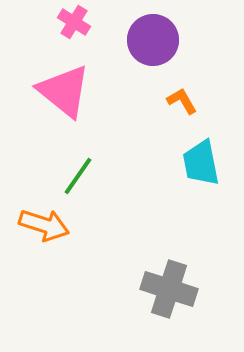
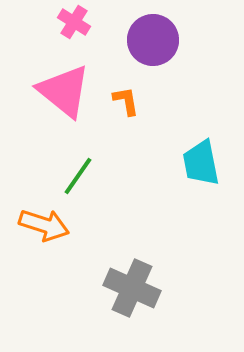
orange L-shape: moved 56 px left; rotated 20 degrees clockwise
gray cross: moved 37 px left, 1 px up; rotated 6 degrees clockwise
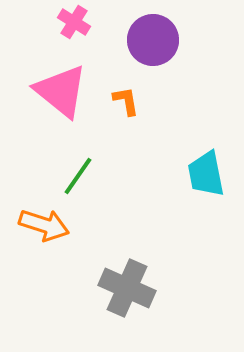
pink triangle: moved 3 px left
cyan trapezoid: moved 5 px right, 11 px down
gray cross: moved 5 px left
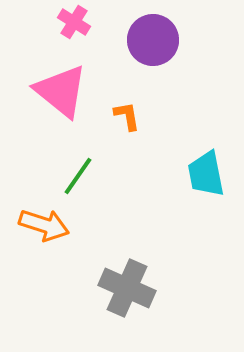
orange L-shape: moved 1 px right, 15 px down
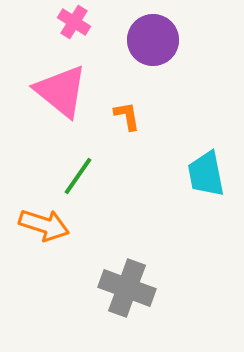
gray cross: rotated 4 degrees counterclockwise
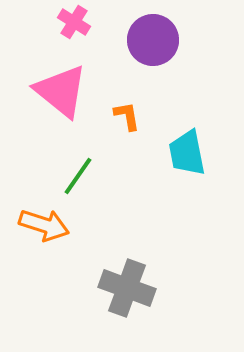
cyan trapezoid: moved 19 px left, 21 px up
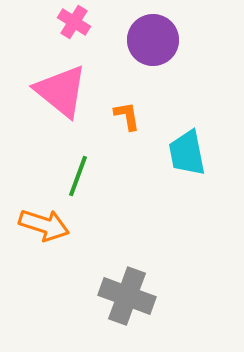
green line: rotated 15 degrees counterclockwise
gray cross: moved 8 px down
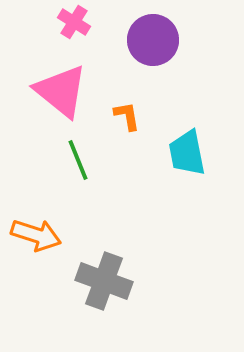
green line: moved 16 px up; rotated 42 degrees counterclockwise
orange arrow: moved 8 px left, 10 px down
gray cross: moved 23 px left, 15 px up
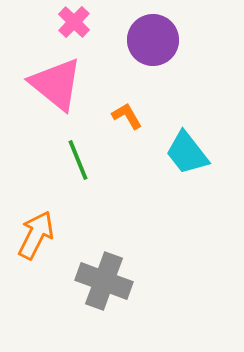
pink cross: rotated 12 degrees clockwise
pink triangle: moved 5 px left, 7 px up
orange L-shape: rotated 20 degrees counterclockwise
cyan trapezoid: rotated 27 degrees counterclockwise
orange arrow: rotated 81 degrees counterclockwise
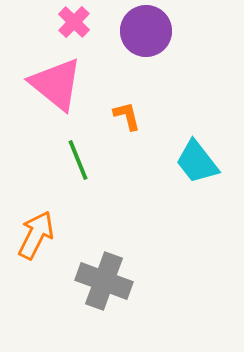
purple circle: moved 7 px left, 9 px up
orange L-shape: rotated 16 degrees clockwise
cyan trapezoid: moved 10 px right, 9 px down
